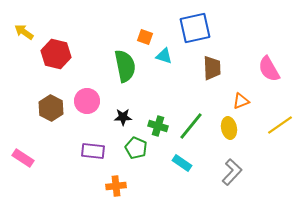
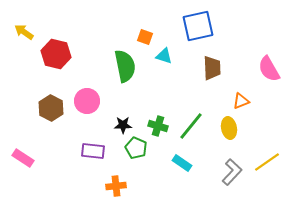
blue square: moved 3 px right, 2 px up
black star: moved 8 px down
yellow line: moved 13 px left, 37 px down
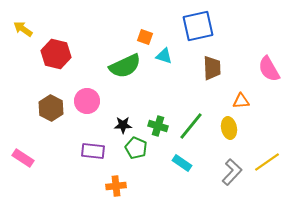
yellow arrow: moved 1 px left, 3 px up
green semicircle: rotated 76 degrees clockwise
orange triangle: rotated 18 degrees clockwise
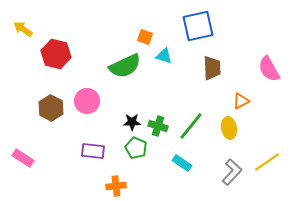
orange triangle: rotated 24 degrees counterclockwise
black star: moved 9 px right, 3 px up
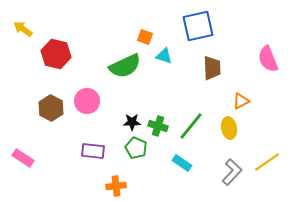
pink semicircle: moved 1 px left, 10 px up; rotated 8 degrees clockwise
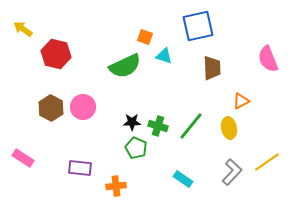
pink circle: moved 4 px left, 6 px down
purple rectangle: moved 13 px left, 17 px down
cyan rectangle: moved 1 px right, 16 px down
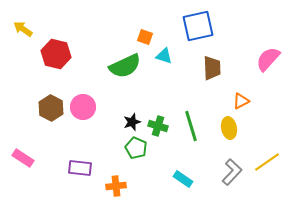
pink semicircle: rotated 64 degrees clockwise
black star: rotated 18 degrees counterclockwise
green line: rotated 56 degrees counterclockwise
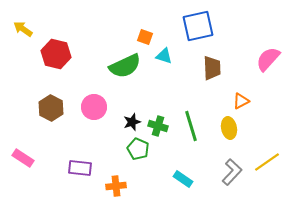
pink circle: moved 11 px right
green pentagon: moved 2 px right, 1 px down
